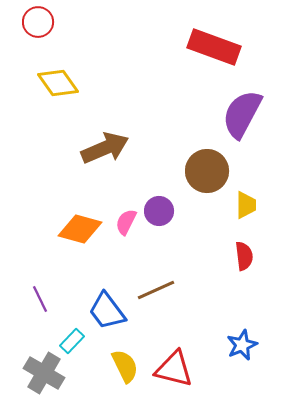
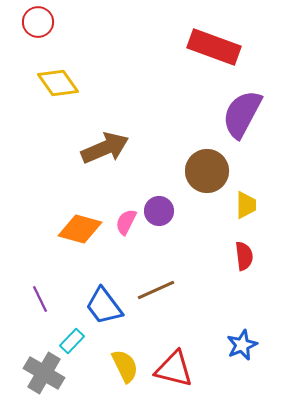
blue trapezoid: moved 3 px left, 5 px up
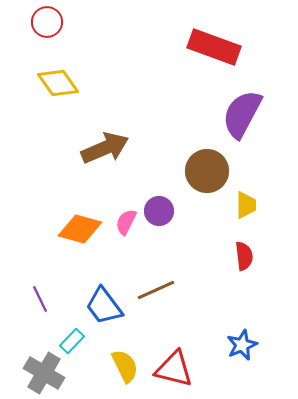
red circle: moved 9 px right
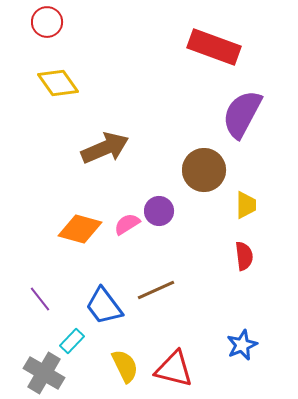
brown circle: moved 3 px left, 1 px up
pink semicircle: moved 1 px right, 2 px down; rotated 32 degrees clockwise
purple line: rotated 12 degrees counterclockwise
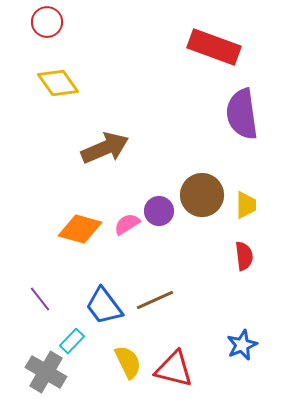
purple semicircle: rotated 36 degrees counterclockwise
brown circle: moved 2 px left, 25 px down
brown line: moved 1 px left, 10 px down
yellow semicircle: moved 3 px right, 4 px up
gray cross: moved 2 px right, 1 px up
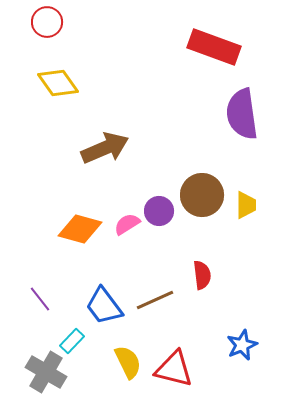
red semicircle: moved 42 px left, 19 px down
